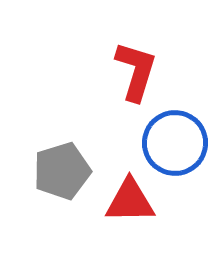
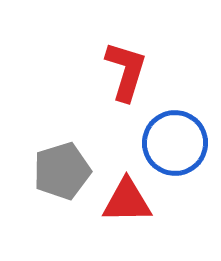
red L-shape: moved 10 px left
red triangle: moved 3 px left
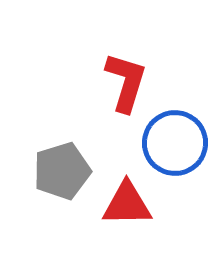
red L-shape: moved 11 px down
red triangle: moved 3 px down
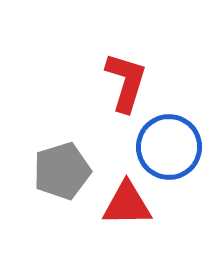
blue circle: moved 6 px left, 4 px down
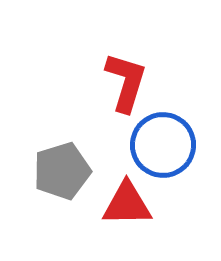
blue circle: moved 6 px left, 2 px up
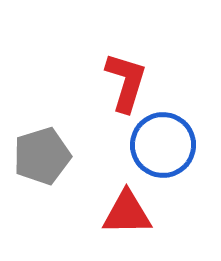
gray pentagon: moved 20 px left, 15 px up
red triangle: moved 9 px down
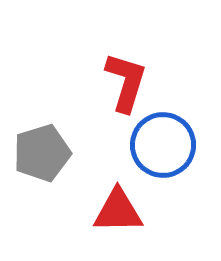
gray pentagon: moved 3 px up
red triangle: moved 9 px left, 2 px up
